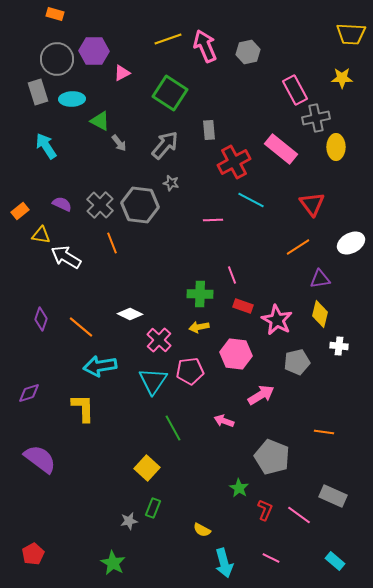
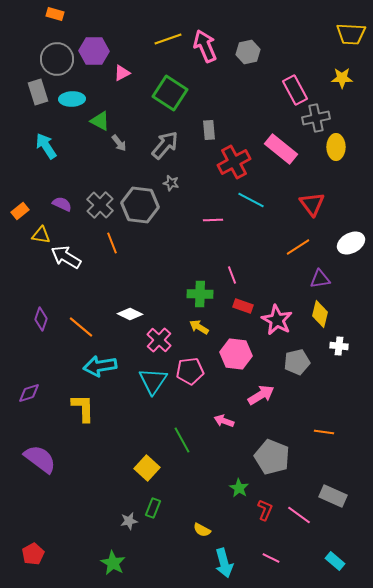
yellow arrow at (199, 327): rotated 42 degrees clockwise
green line at (173, 428): moved 9 px right, 12 px down
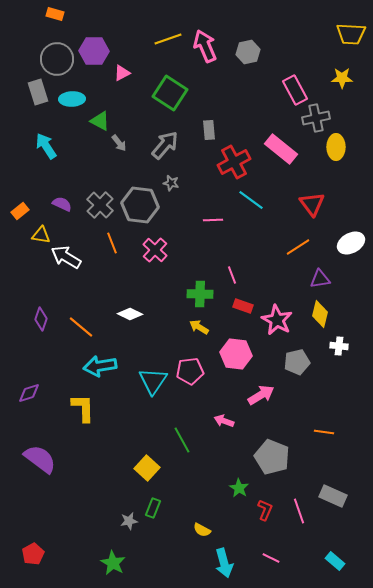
cyan line at (251, 200): rotated 8 degrees clockwise
pink cross at (159, 340): moved 4 px left, 90 px up
pink line at (299, 515): moved 4 px up; rotated 35 degrees clockwise
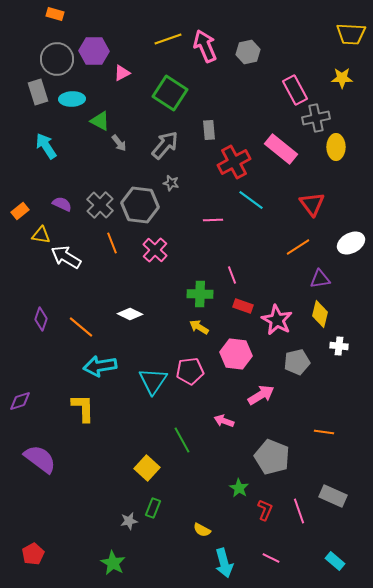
purple diamond at (29, 393): moved 9 px left, 8 px down
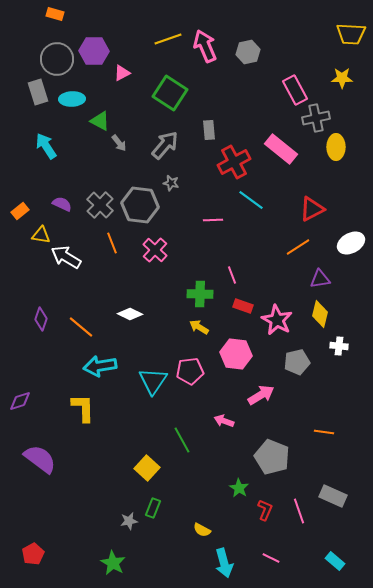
red triangle at (312, 204): moved 5 px down; rotated 40 degrees clockwise
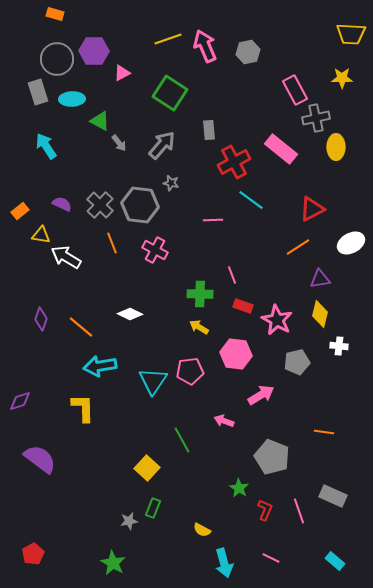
gray arrow at (165, 145): moved 3 px left
pink cross at (155, 250): rotated 15 degrees counterclockwise
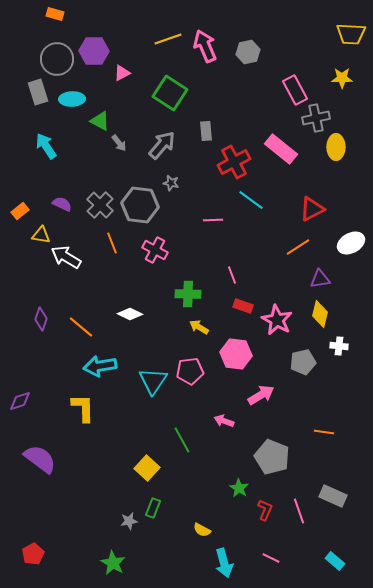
gray rectangle at (209, 130): moved 3 px left, 1 px down
green cross at (200, 294): moved 12 px left
gray pentagon at (297, 362): moved 6 px right
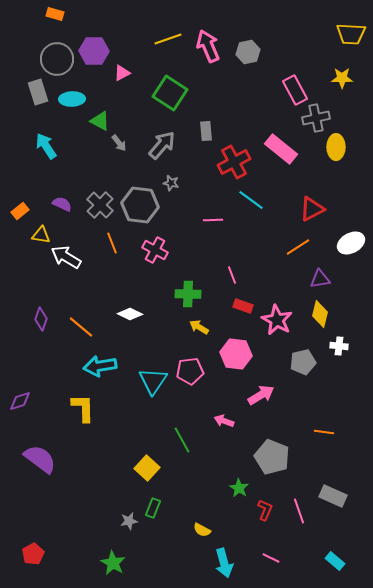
pink arrow at (205, 46): moved 3 px right
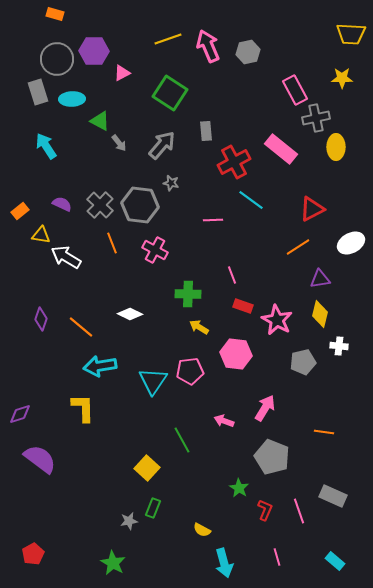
pink arrow at (261, 395): moved 4 px right, 13 px down; rotated 28 degrees counterclockwise
purple diamond at (20, 401): moved 13 px down
pink line at (271, 558): moved 6 px right, 1 px up; rotated 48 degrees clockwise
